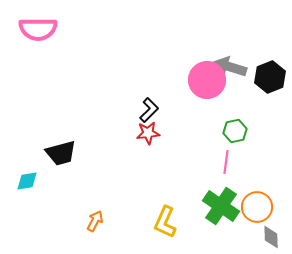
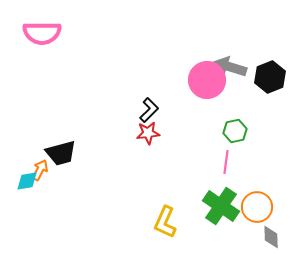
pink semicircle: moved 4 px right, 4 px down
orange arrow: moved 55 px left, 51 px up
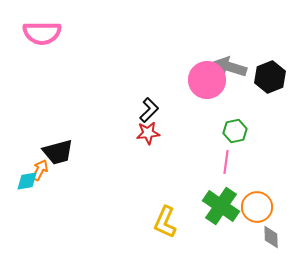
black trapezoid: moved 3 px left, 1 px up
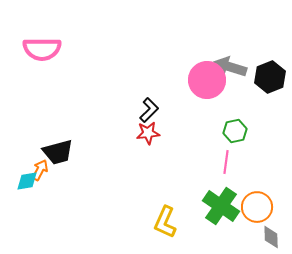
pink semicircle: moved 16 px down
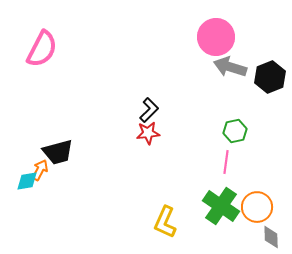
pink semicircle: rotated 63 degrees counterclockwise
pink circle: moved 9 px right, 43 px up
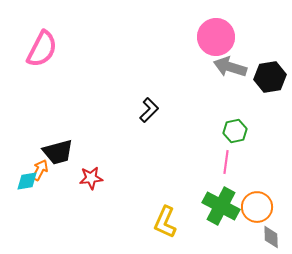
black hexagon: rotated 12 degrees clockwise
red star: moved 57 px left, 45 px down
green cross: rotated 6 degrees counterclockwise
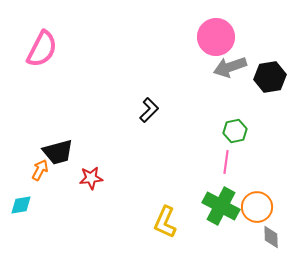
gray arrow: rotated 36 degrees counterclockwise
cyan diamond: moved 6 px left, 24 px down
